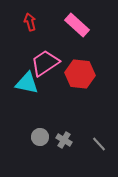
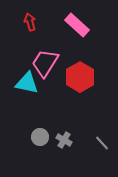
pink trapezoid: rotated 24 degrees counterclockwise
red hexagon: moved 3 px down; rotated 24 degrees clockwise
gray line: moved 3 px right, 1 px up
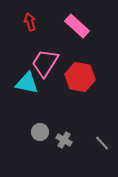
pink rectangle: moved 1 px down
red hexagon: rotated 20 degrees counterclockwise
gray circle: moved 5 px up
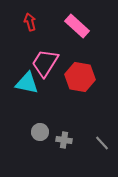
gray cross: rotated 21 degrees counterclockwise
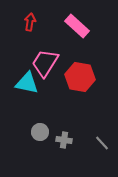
red arrow: rotated 24 degrees clockwise
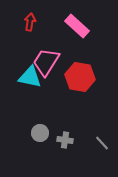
pink trapezoid: moved 1 px right, 1 px up
cyan triangle: moved 3 px right, 6 px up
gray circle: moved 1 px down
gray cross: moved 1 px right
